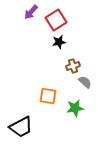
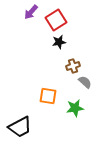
black trapezoid: moved 1 px left
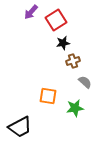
black star: moved 4 px right, 1 px down
brown cross: moved 5 px up
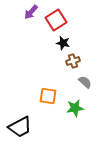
black star: rotated 24 degrees clockwise
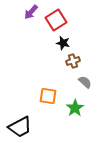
green star: rotated 24 degrees counterclockwise
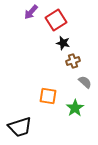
black trapezoid: rotated 10 degrees clockwise
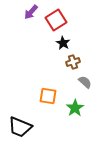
black star: rotated 16 degrees clockwise
brown cross: moved 1 px down
black trapezoid: rotated 40 degrees clockwise
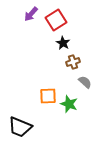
purple arrow: moved 2 px down
orange square: rotated 12 degrees counterclockwise
green star: moved 6 px left, 4 px up; rotated 18 degrees counterclockwise
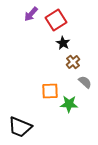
brown cross: rotated 24 degrees counterclockwise
orange square: moved 2 px right, 5 px up
green star: rotated 18 degrees counterclockwise
